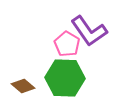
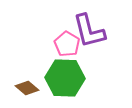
purple L-shape: rotated 21 degrees clockwise
brown diamond: moved 4 px right, 2 px down
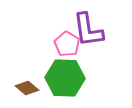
purple L-shape: moved 1 px left, 1 px up; rotated 6 degrees clockwise
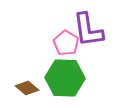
pink pentagon: moved 1 px left, 1 px up
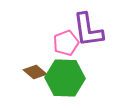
pink pentagon: rotated 20 degrees clockwise
brown diamond: moved 8 px right, 16 px up
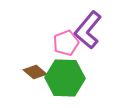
purple L-shape: rotated 48 degrees clockwise
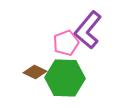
brown diamond: rotated 15 degrees counterclockwise
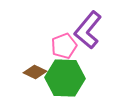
pink pentagon: moved 2 px left, 3 px down
